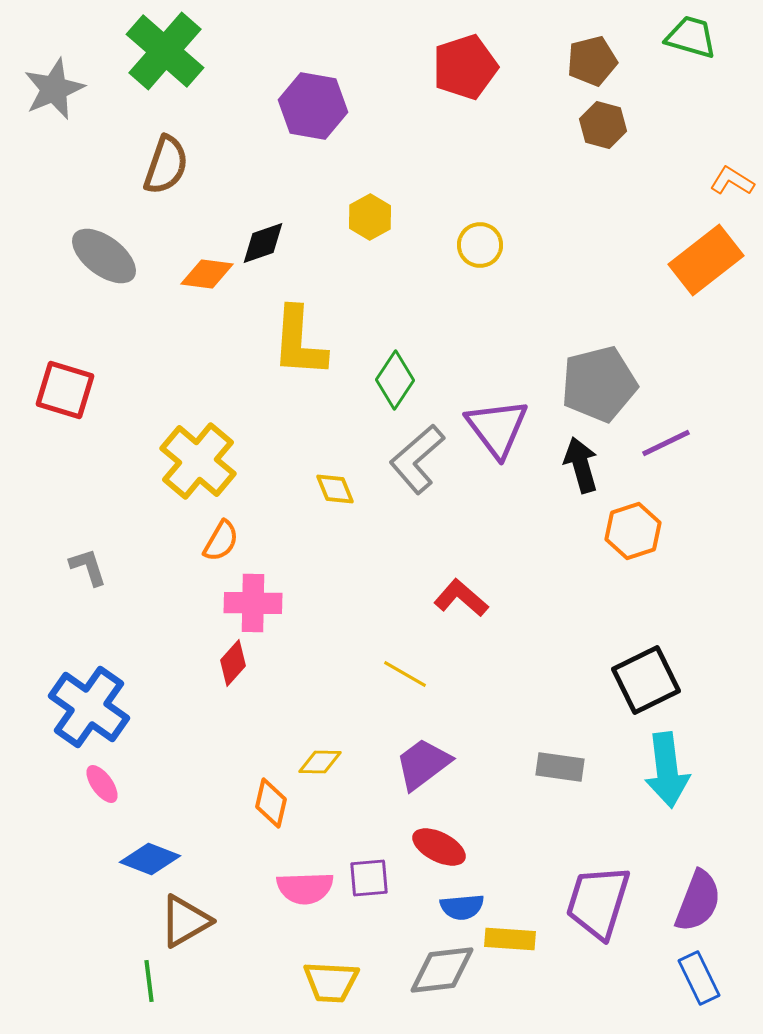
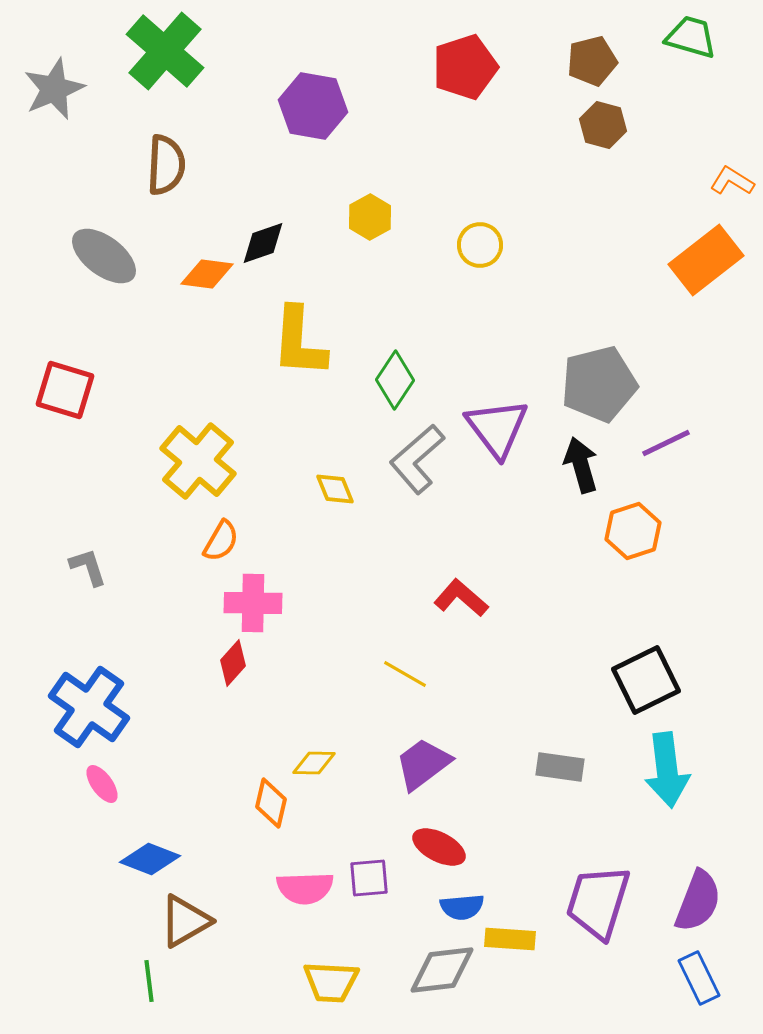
brown semicircle at (166, 165): rotated 16 degrees counterclockwise
yellow diamond at (320, 762): moved 6 px left, 1 px down
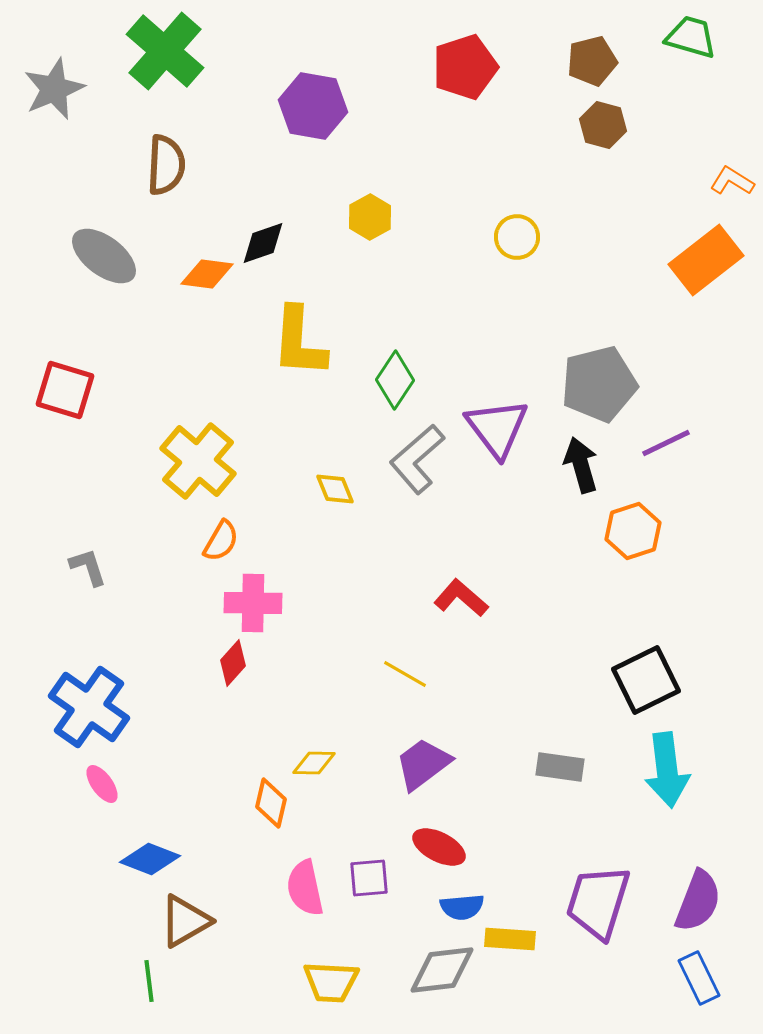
yellow circle at (480, 245): moved 37 px right, 8 px up
pink semicircle at (305, 888): rotated 80 degrees clockwise
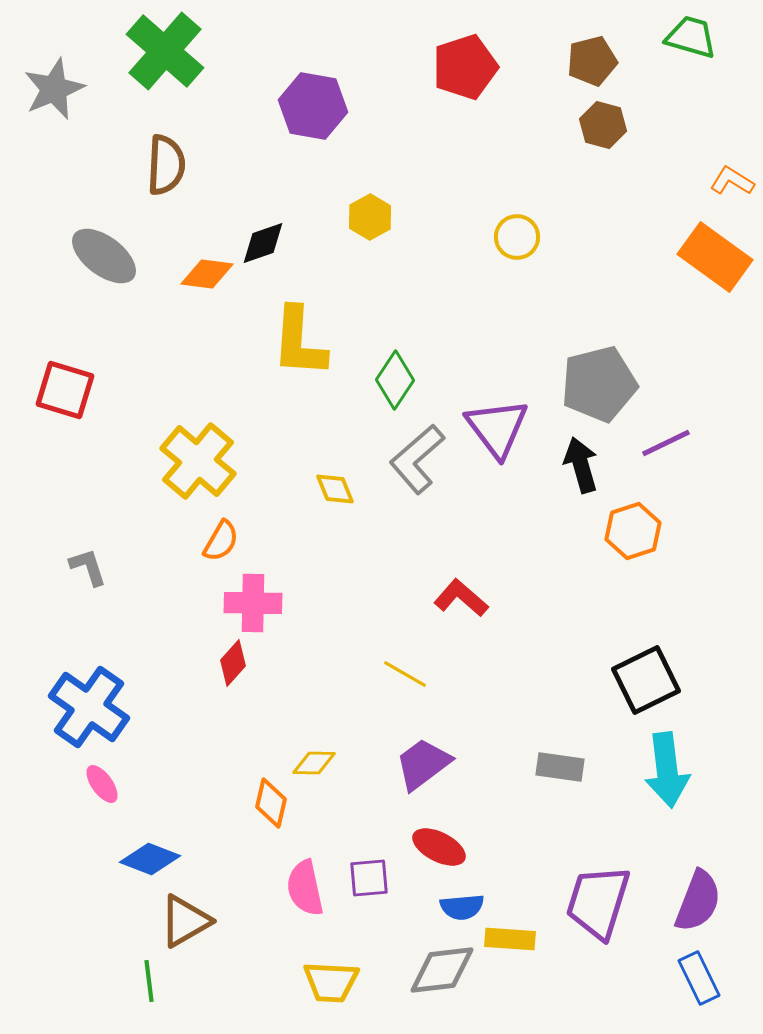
orange rectangle at (706, 260): moved 9 px right, 3 px up; rotated 74 degrees clockwise
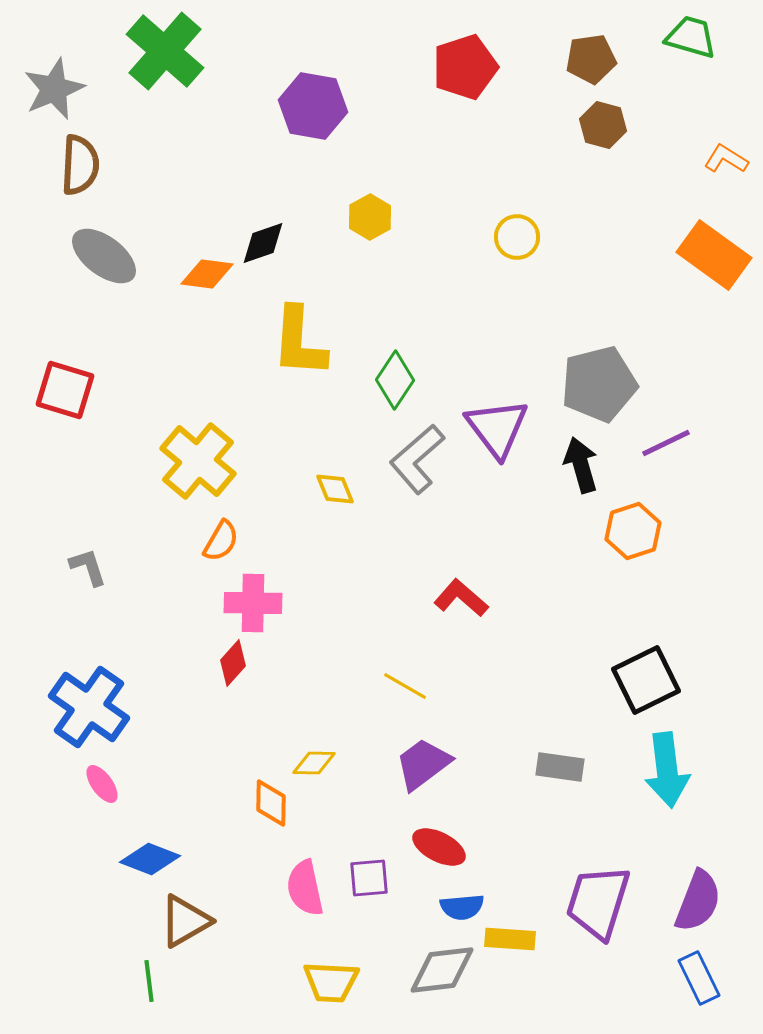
brown pentagon at (592, 61): moved 1 px left, 2 px up; rotated 6 degrees clockwise
brown semicircle at (166, 165): moved 86 px left
orange L-shape at (732, 181): moved 6 px left, 22 px up
orange rectangle at (715, 257): moved 1 px left, 2 px up
yellow line at (405, 674): moved 12 px down
orange diamond at (271, 803): rotated 12 degrees counterclockwise
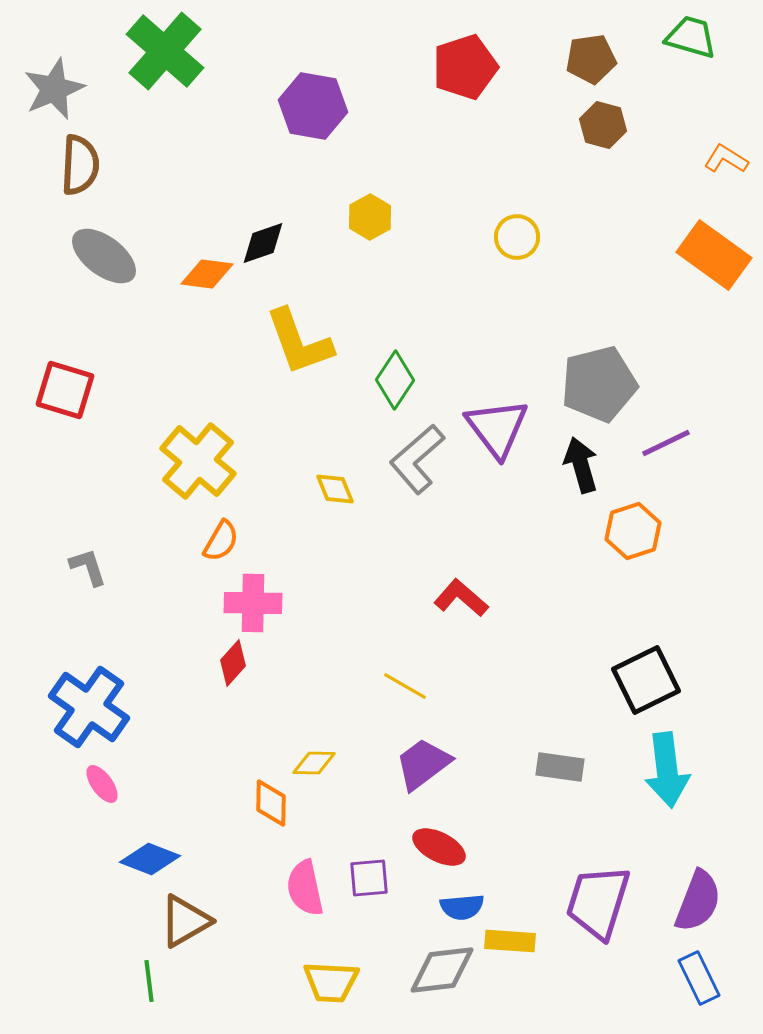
yellow L-shape at (299, 342): rotated 24 degrees counterclockwise
yellow rectangle at (510, 939): moved 2 px down
